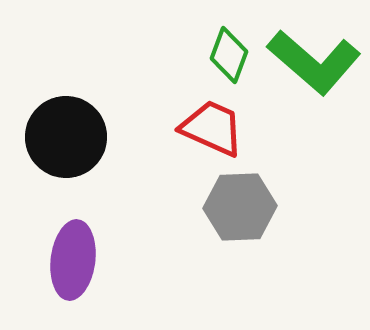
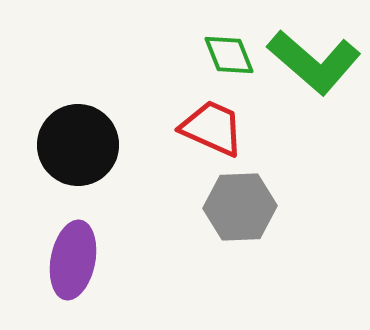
green diamond: rotated 42 degrees counterclockwise
black circle: moved 12 px right, 8 px down
purple ellipse: rotated 4 degrees clockwise
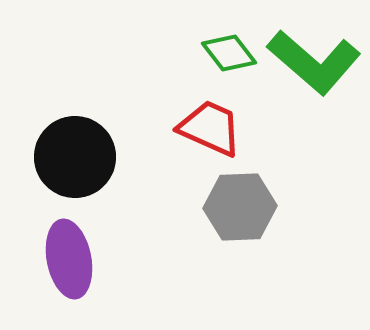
green diamond: moved 2 px up; rotated 16 degrees counterclockwise
red trapezoid: moved 2 px left
black circle: moved 3 px left, 12 px down
purple ellipse: moved 4 px left, 1 px up; rotated 22 degrees counterclockwise
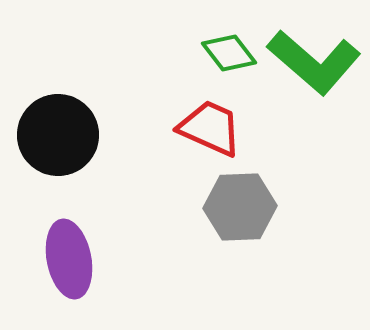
black circle: moved 17 px left, 22 px up
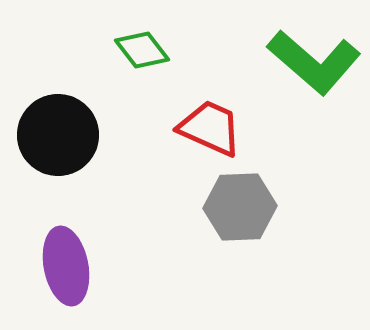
green diamond: moved 87 px left, 3 px up
purple ellipse: moved 3 px left, 7 px down
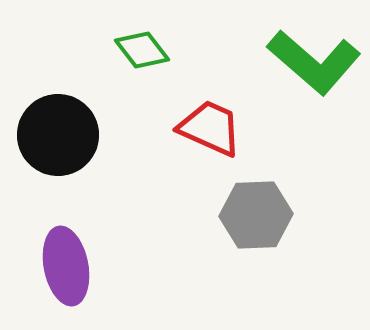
gray hexagon: moved 16 px right, 8 px down
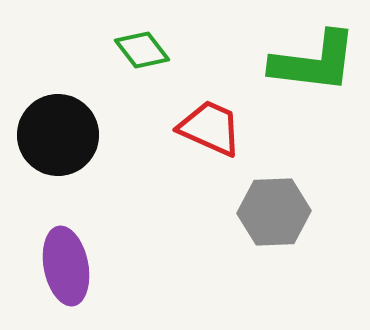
green L-shape: rotated 34 degrees counterclockwise
gray hexagon: moved 18 px right, 3 px up
